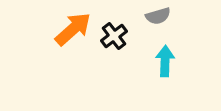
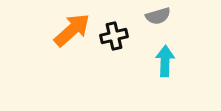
orange arrow: moved 1 px left, 1 px down
black cross: rotated 24 degrees clockwise
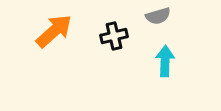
orange arrow: moved 18 px left, 1 px down
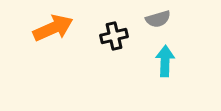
gray semicircle: moved 3 px down
orange arrow: moved 1 px left, 3 px up; rotated 18 degrees clockwise
